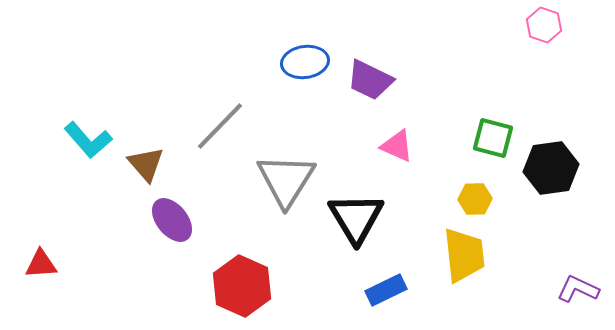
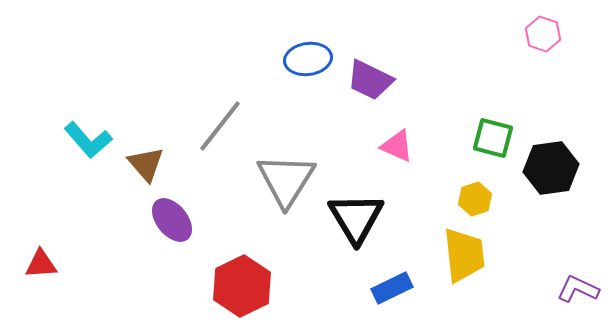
pink hexagon: moved 1 px left, 9 px down
blue ellipse: moved 3 px right, 3 px up
gray line: rotated 6 degrees counterclockwise
yellow hexagon: rotated 16 degrees counterclockwise
red hexagon: rotated 10 degrees clockwise
blue rectangle: moved 6 px right, 2 px up
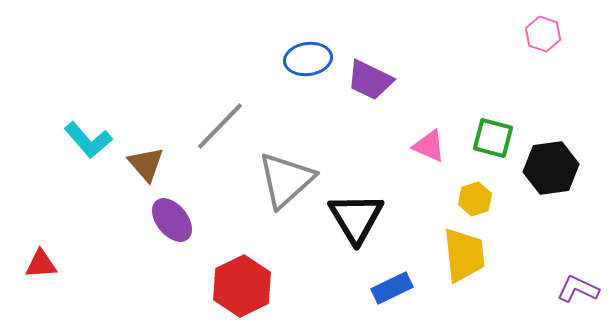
gray line: rotated 6 degrees clockwise
pink triangle: moved 32 px right
gray triangle: rotated 16 degrees clockwise
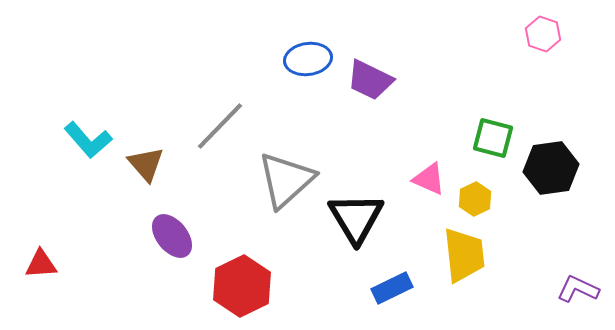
pink triangle: moved 33 px down
yellow hexagon: rotated 8 degrees counterclockwise
purple ellipse: moved 16 px down
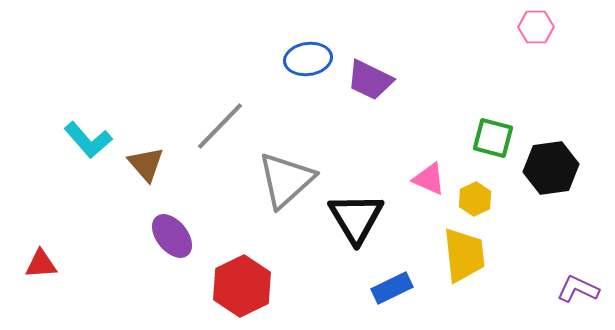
pink hexagon: moved 7 px left, 7 px up; rotated 20 degrees counterclockwise
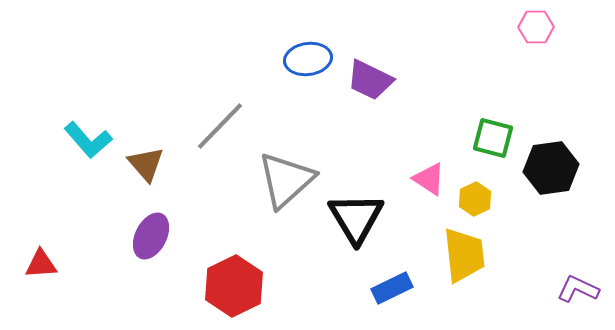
pink triangle: rotated 9 degrees clockwise
purple ellipse: moved 21 px left; rotated 66 degrees clockwise
red hexagon: moved 8 px left
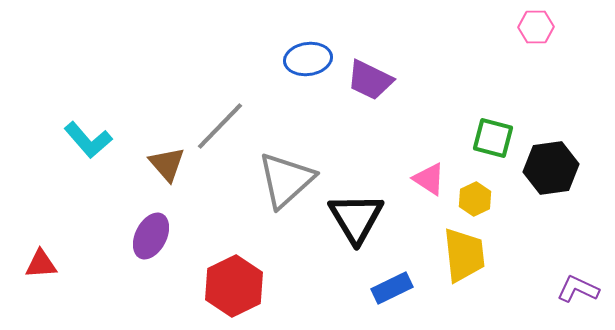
brown triangle: moved 21 px right
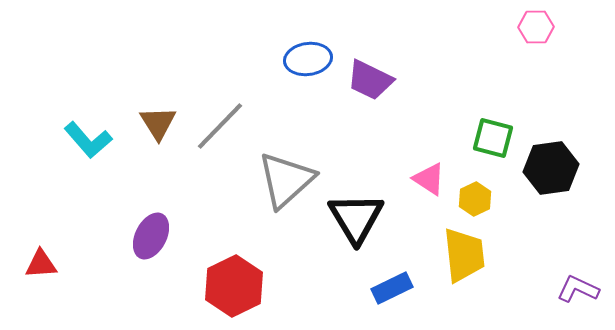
brown triangle: moved 9 px left, 41 px up; rotated 9 degrees clockwise
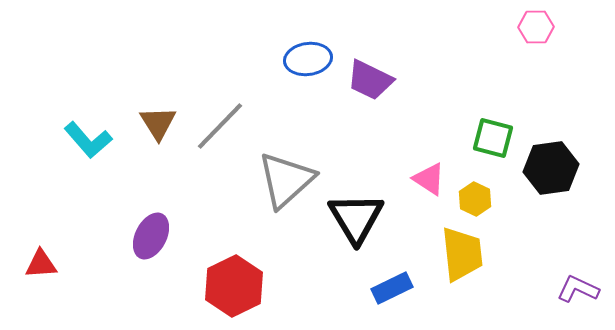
yellow hexagon: rotated 8 degrees counterclockwise
yellow trapezoid: moved 2 px left, 1 px up
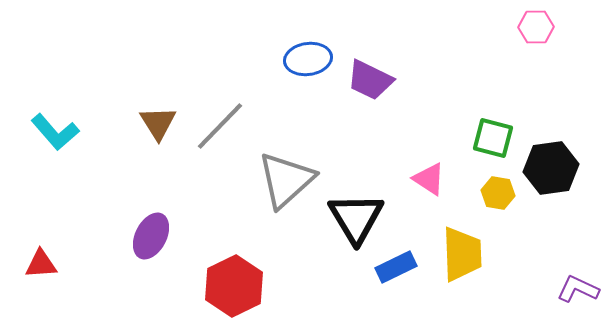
cyan L-shape: moved 33 px left, 8 px up
yellow hexagon: moved 23 px right, 6 px up; rotated 16 degrees counterclockwise
yellow trapezoid: rotated 4 degrees clockwise
blue rectangle: moved 4 px right, 21 px up
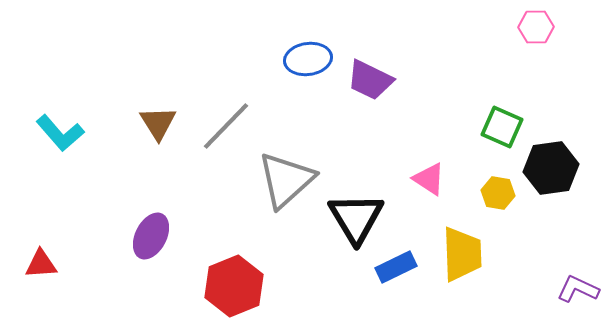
gray line: moved 6 px right
cyan L-shape: moved 5 px right, 1 px down
green square: moved 9 px right, 11 px up; rotated 9 degrees clockwise
red hexagon: rotated 4 degrees clockwise
